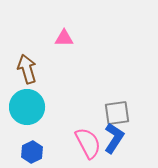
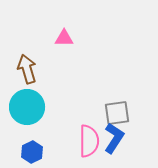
pink semicircle: moved 1 px right, 2 px up; rotated 28 degrees clockwise
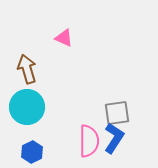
pink triangle: rotated 24 degrees clockwise
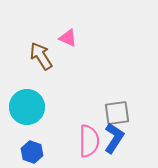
pink triangle: moved 4 px right
brown arrow: moved 14 px right, 13 px up; rotated 16 degrees counterclockwise
blue hexagon: rotated 15 degrees counterclockwise
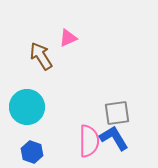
pink triangle: rotated 48 degrees counterclockwise
blue L-shape: rotated 64 degrees counterclockwise
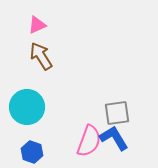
pink triangle: moved 31 px left, 13 px up
pink semicircle: rotated 20 degrees clockwise
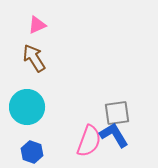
brown arrow: moved 7 px left, 2 px down
blue L-shape: moved 3 px up
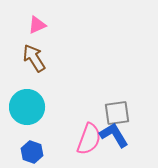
pink semicircle: moved 2 px up
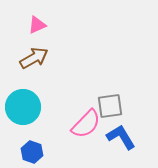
brown arrow: rotated 92 degrees clockwise
cyan circle: moved 4 px left
gray square: moved 7 px left, 7 px up
blue L-shape: moved 7 px right, 2 px down
pink semicircle: moved 3 px left, 15 px up; rotated 24 degrees clockwise
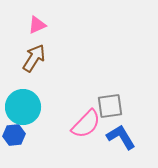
brown arrow: rotated 28 degrees counterclockwise
blue hexagon: moved 18 px left, 17 px up; rotated 25 degrees counterclockwise
